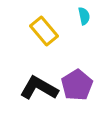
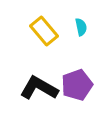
cyan semicircle: moved 3 px left, 11 px down
purple pentagon: rotated 12 degrees clockwise
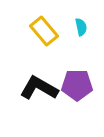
purple pentagon: rotated 20 degrees clockwise
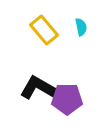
yellow rectangle: moved 1 px up
purple pentagon: moved 10 px left, 14 px down
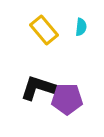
cyan semicircle: rotated 18 degrees clockwise
black L-shape: rotated 12 degrees counterclockwise
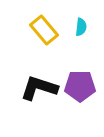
purple pentagon: moved 13 px right, 13 px up
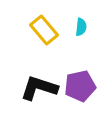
purple pentagon: rotated 12 degrees counterclockwise
